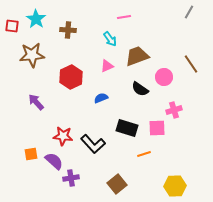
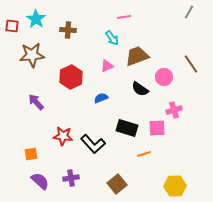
cyan arrow: moved 2 px right, 1 px up
purple semicircle: moved 14 px left, 20 px down
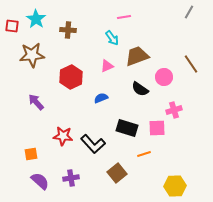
brown square: moved 11 px up
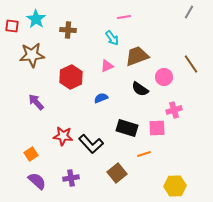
black L-shape: moved 2 px left
orange square: rotated 24 degrees counterclockwise
purple semicircle: moved 3 px left
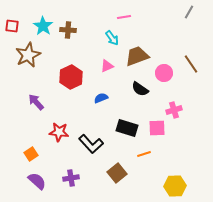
cyan star: moved 7 px right, 7 px down
brown star: moved 4 px left; rotated 20 degrees counterclockwise
pink circle: moved 4 px up
red star: moved 4 px left, 4 px up
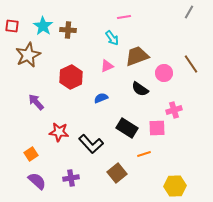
black rectangle: rotated 15 degrees clockwise
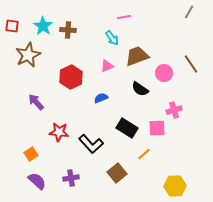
orange line: rotated 24 degrees counterclockwise
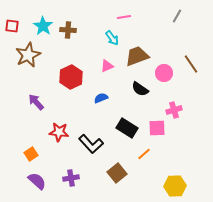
gray line: moved 12 px left, 4 px down
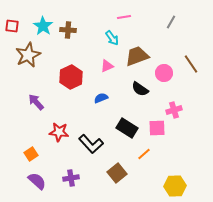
gray line: moved 6 px left, 6 px down
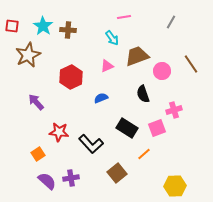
pink circle: moved 2 px left, 2 px up
black semicircle: moved 3 px right, 5 px down; rotated 36 degrees clockwise
pink square: rotated 18 degrees counterclockwise
orange square: moved 7 px right
purple semicircle: moved 10 px right
